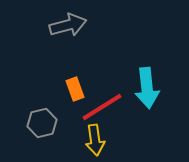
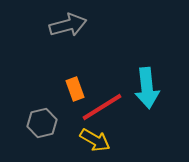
yellow arrow: rotated 52 degrees counterclockwise
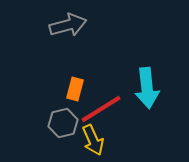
orange rectangle: rotated 35 degrees clockwise
red line: moved 1 px left, 2 px down
gray hexagon: moved 21 px right
yellow arrow: moved 2 px left; rotated 36 degrees clockwise
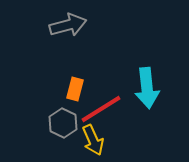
gray hexagon: rotated 20 degrees counterclockwise
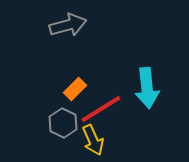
orange rectangle: rotated 30 degrees clockwise
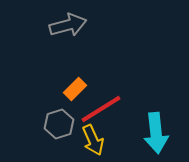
cyan arrow: moved 9 px right, 45 px down
gray hexagon: moved 4 px left, 1 px down; rotated 16 degrees clockwise
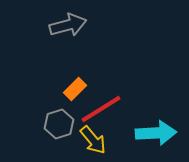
cyan arrow: rotated 87 degrees counterclockwise
yellow arrow: rotated 16 degrees counterclockwise
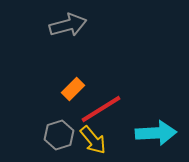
orange rectangle: moved 2 px left
gray hexagon: moved 11 px down
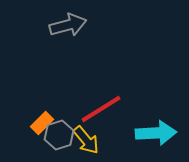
orange rectangle: moved 31 px left, 34 px down
yellow arrow: moved 7 px left
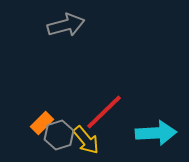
gray arrow: moved 2 px left
red line: moved 3 px right, 3 px down; rotated 12 degrees counterclockwise
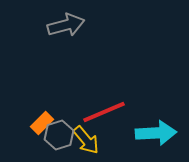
red line: rotated 21 degrees clockwise
